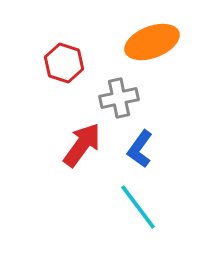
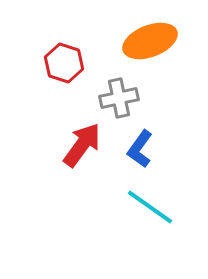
orange ellipse: moved 2 px left, 1 px up
cyan line: moved 12 px right; rotated 18 degrees counterclockwise
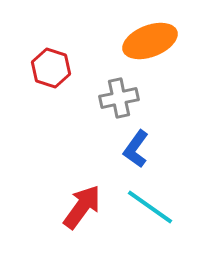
red hexagon: moved 13 px left, 5 px down
red arrow: moved 62 px down
blue L-shape: moved 4 px left
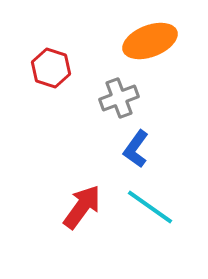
gray cross: rotated 9 degrees counterclockwise
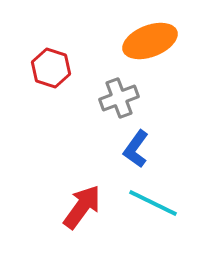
cyan line: moved 3 px right, 4 px up; rotated 9 degrees counterclockwise
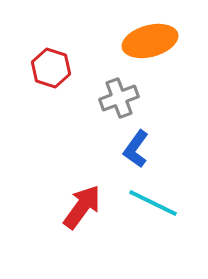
orange ellipse: rotated 6 degrees clockwise
